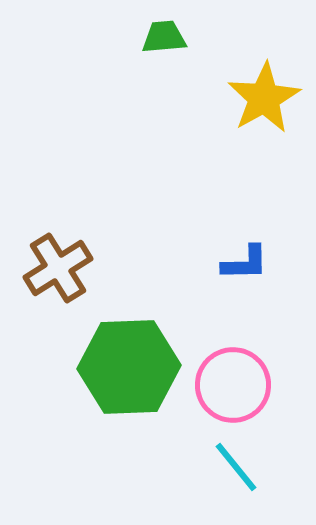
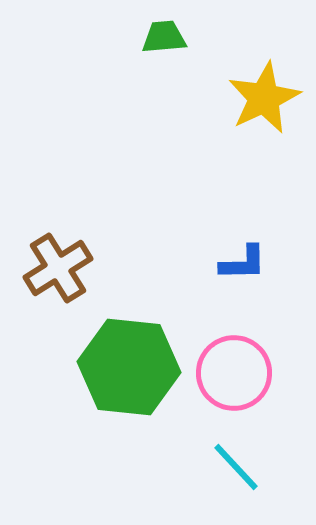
yellow star: rotated 4 degrees clockwise
blue L-shape: moved 2 px left
green hexagon: rotated 8 degrees clockwise
pink circle: moved 1 px right, 12 px up
cyan line: rotated 4 degrees counterclockwise
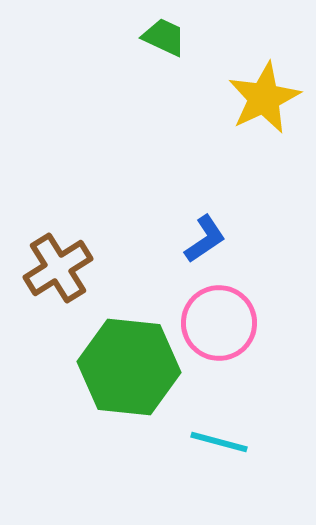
green trapezoid: rotated 30 degrees clockwise
blue L-shape: moved 38 px left, 24 px up; rotated 33 degrees counterclockwise
pink circle: moved 15 px left, 50 px up
cyan line: moved 17 px left, 25 px up; rotated 32 degrees counterclockwise
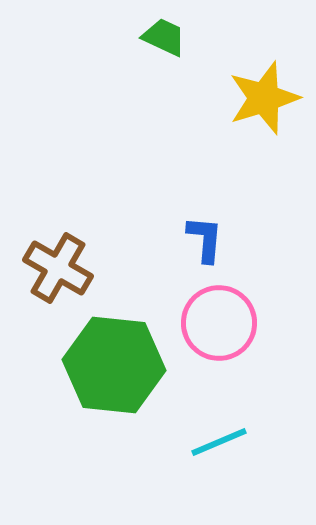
yellow star: rotated 8 degrees clockwise
blue L-shape: rotated 51 degrees counterclockwise
brown cross: rotated 28 degrees counterclockwise
green hexagon: moved 15 px left, 2 px up
cyan line: rotated 38 degrees counterclockwise
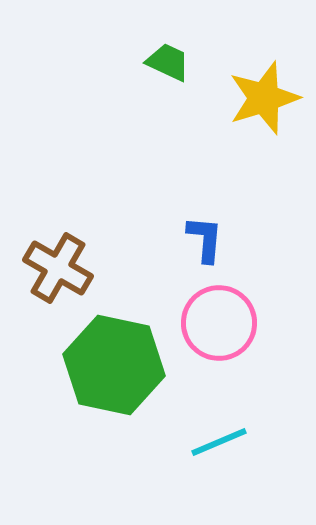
green trapezoid: moved 4 px right, 25 px down
green hexagon: rotated 6 degrees clockwise
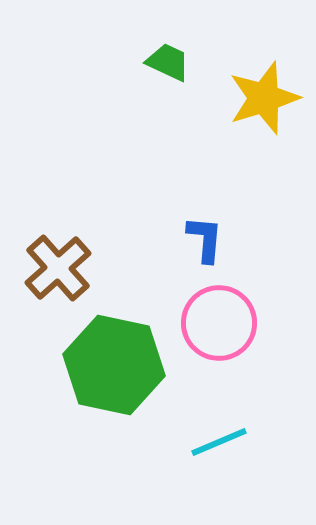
brown cross: rotated 18 degrees clockwise
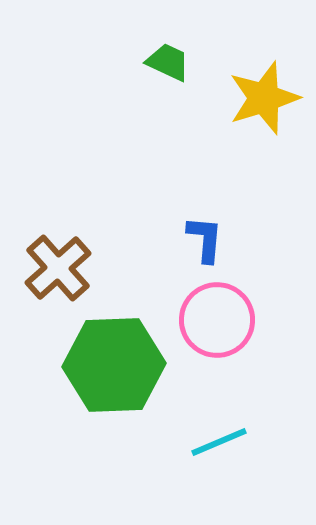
pink circle: moved 2 px left, 3 px up
green hexagon: rotated 14 degrees counterclockwise
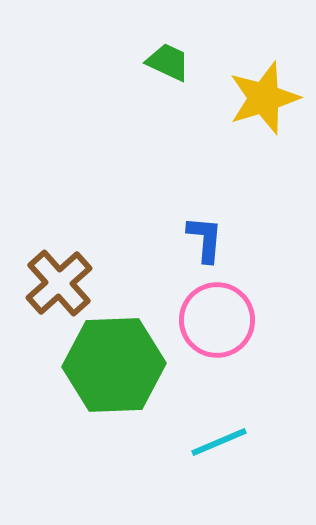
brown cross: moved 1 px right, 15 px down
